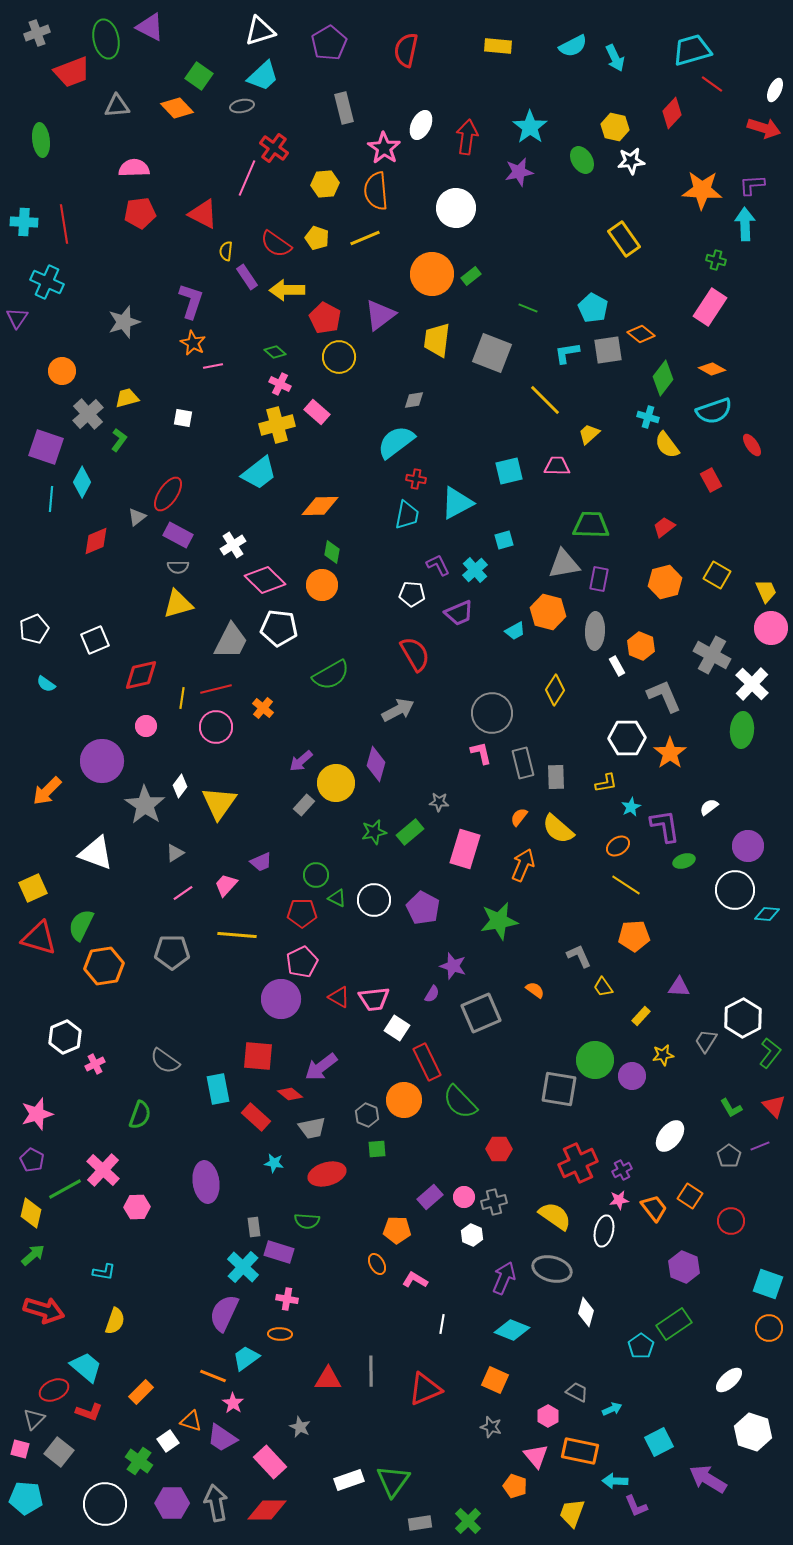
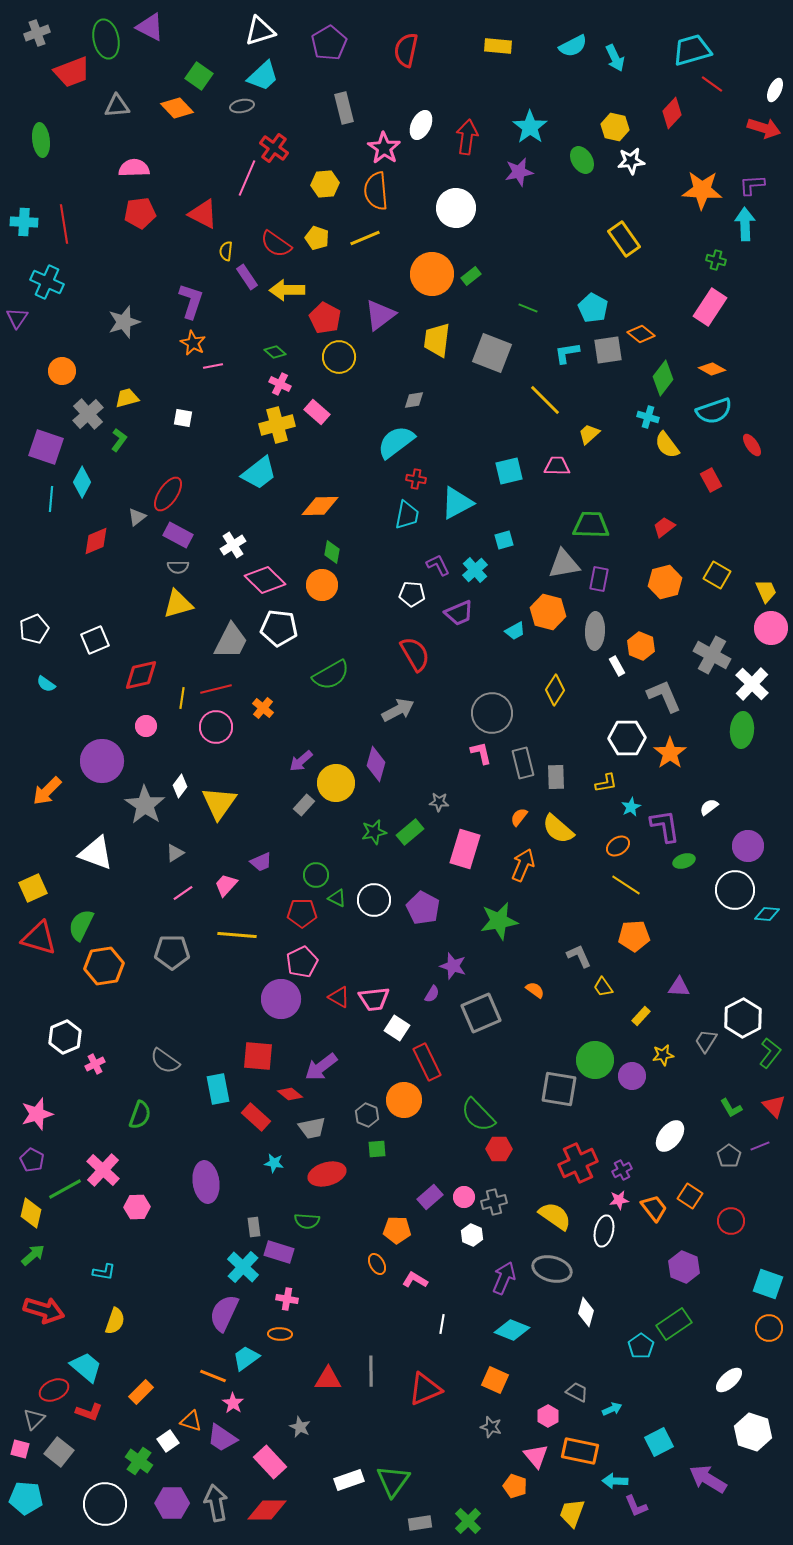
green semicircle at (460, 1102): moved 18 px right, 13 px down
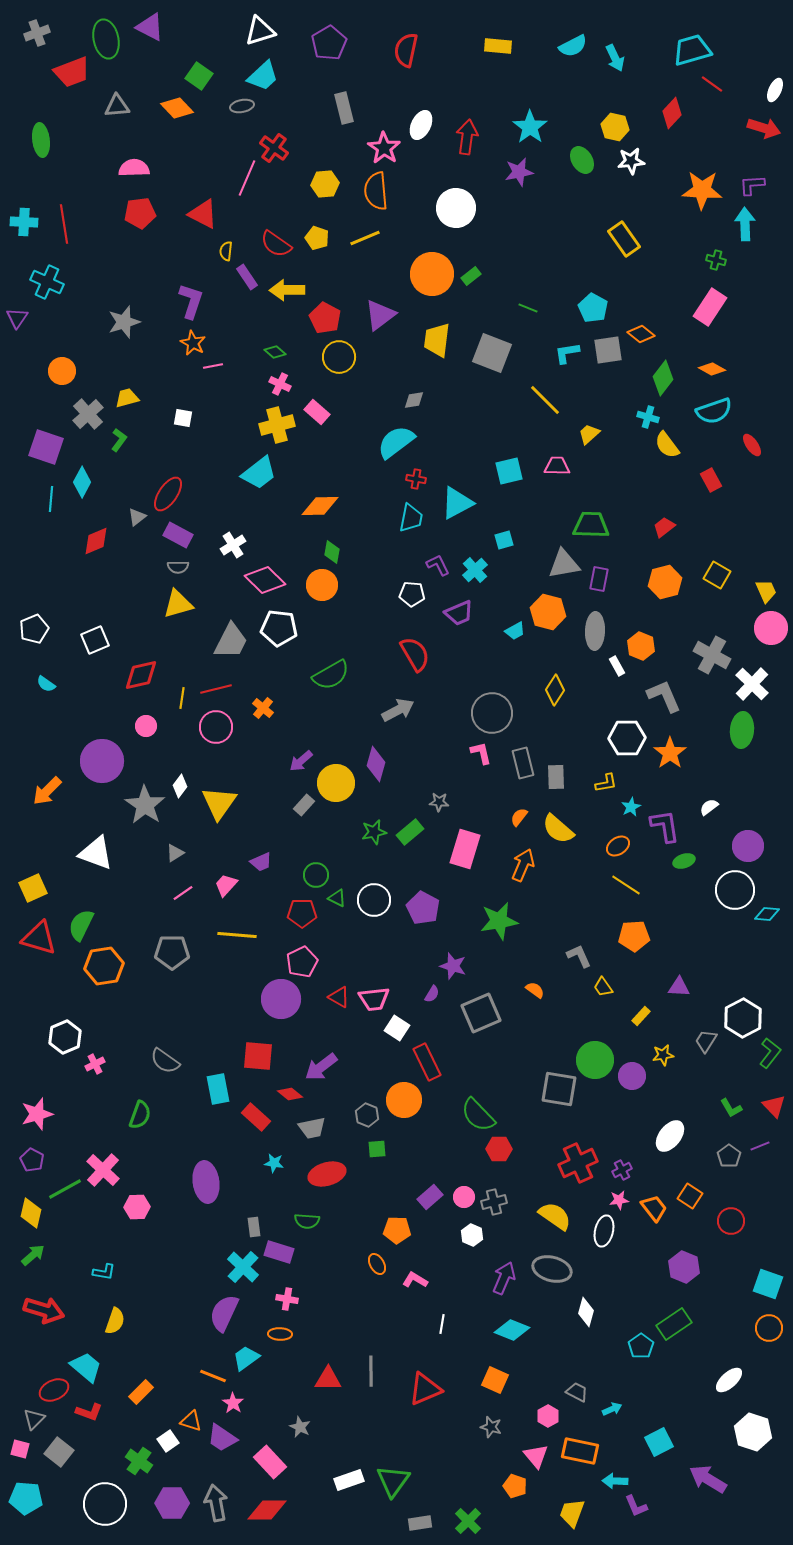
cyan trapezoid at (407, 515): moved 4 px right, 3 px down
